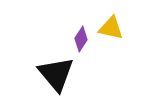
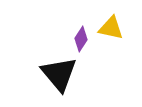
black triangle: moved 3 px right
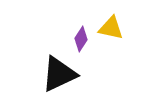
black triangle: rotated 45 degrees clockwise
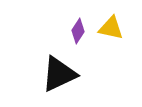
purple diamond: moved 3 px left, 8 px up
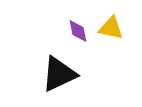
purple diamond: rotated 45 degrees counterclockwise
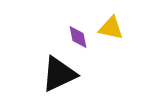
purple diamond: moved 6 px down
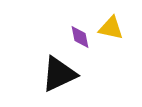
purple diamond: moved 2 px right
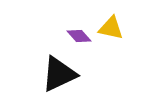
purple diamond: moved 1 px left, 1 px up; rotated 30 degrees counterclockwise
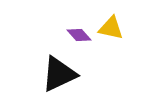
purple diamond: moved 1 px up
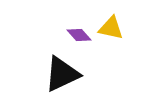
black triangle: moved 3 px right
